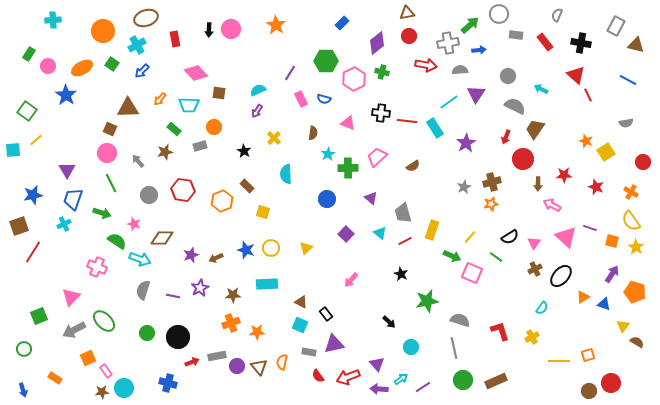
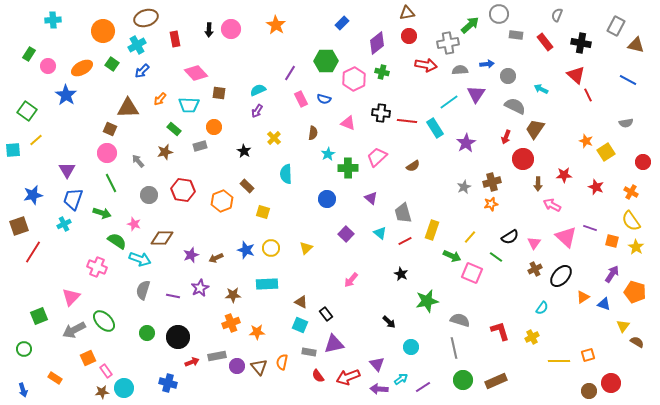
blue arrow at (479, 50): moved 8 px right, 14 px down
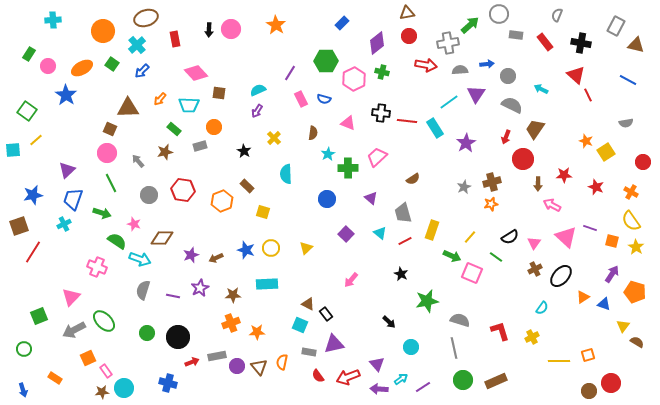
cyan cross at (137, 45): rotated 12 degrees counterclockwise
gray semicircle at (515, 106): moved 3 px left, 1 px up
brown semicircle at (413, 166): moved 13 px down
purple triangle at (67, 170): rotated 18 degrees clockwise
brown triangle at (301, 302): moved 7 px right, 2 px down
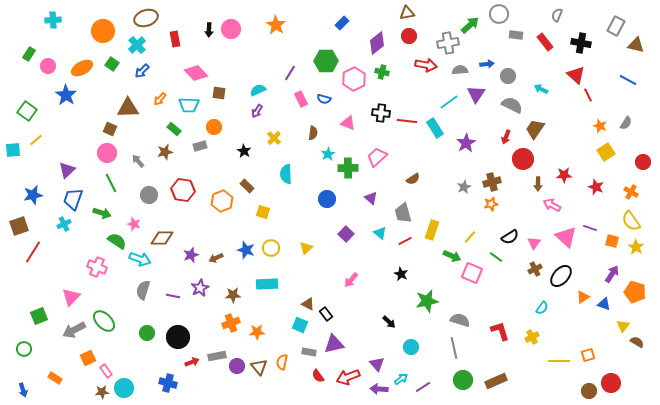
gray semicircle at (626, 123): rotated 48 degrees counterclockwise
orange star at (586, 141): moved 14 px right, 15 px up
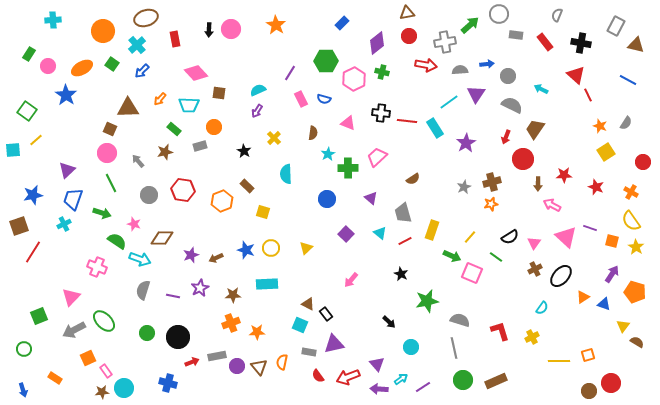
gray cross at (448, 43): moved 3 px left, 1 px up
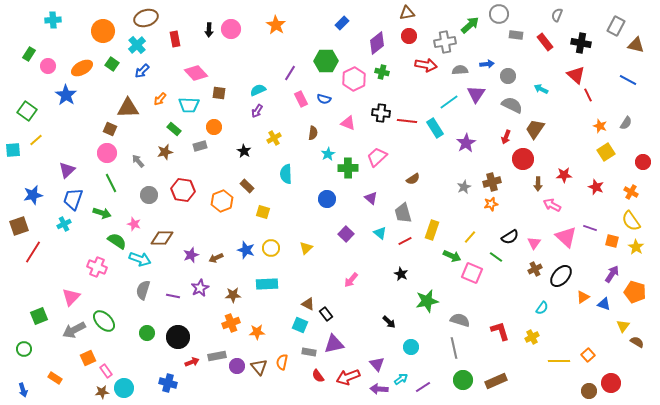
yellow cross at (274, 138): rotated 16 degrees clockwise
orange square at (588, 355): rotated 24 degrees counterclockwise
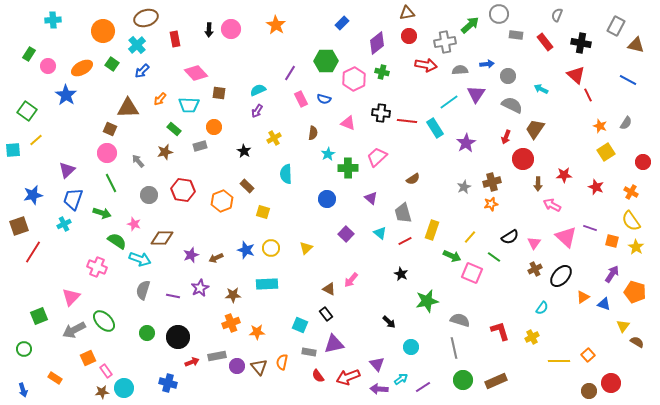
green line at (496, 257): moved 2 px left
brown triangle at (308, 304): moved 21 px right, 15 px up
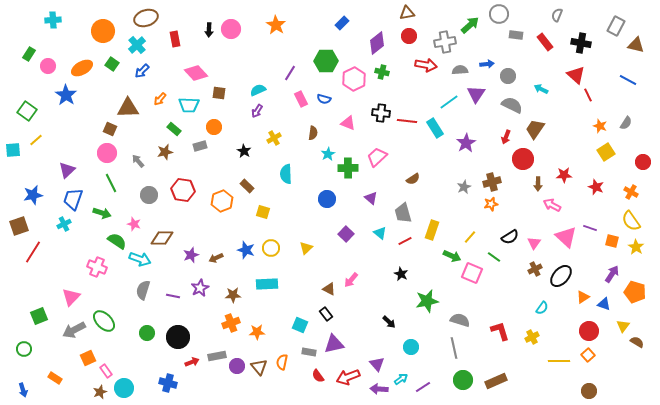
red circle at (611, 383): moved 22 px left, 52 px up
brown star at (102, 392): moved 2 px left; rotated 16 degrees counterclockwise
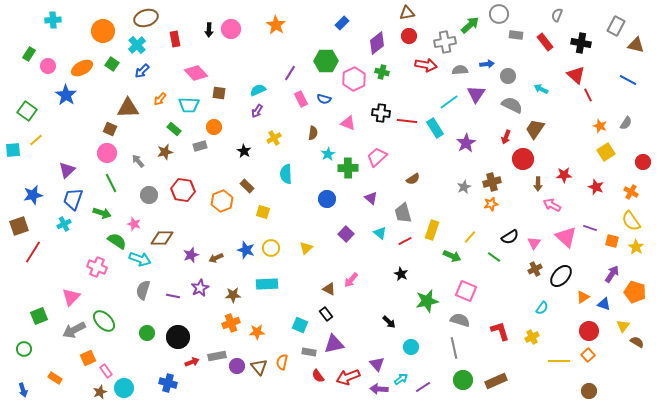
pink square at (472, 273): moved 6 px left, 18 px down
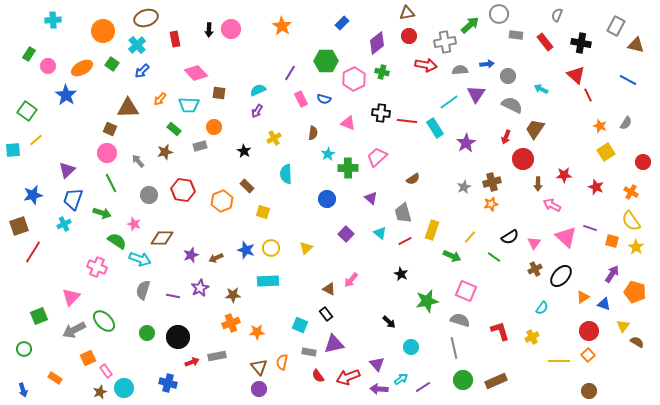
orange star at (276, 25): moved 6 px right, 1 px down
cyan rectangle at (267, 284): moved 1 px right, 3 px up
purple circle at (237, 366): moved 22 px right, 23 px down
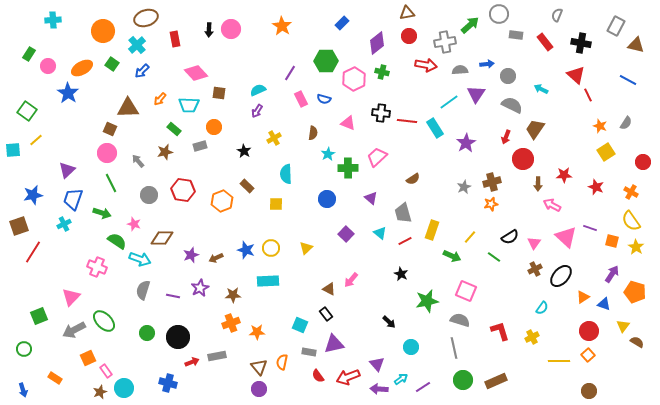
blue star at (66, 95): moved 2 px right, 2 px up
yellow square at (263, 212): moved 13 px right, 8 px up; rotated 16 degrees counterclockwise
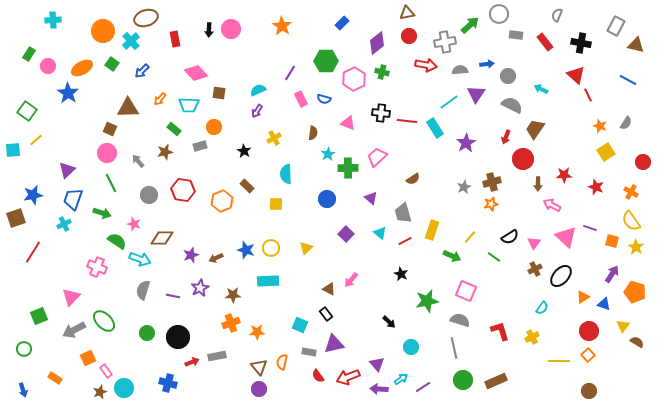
cyan cross at (137, 45): moved 6 px left, 4 px up
brown square at (19, 226): moved 3 px left, 8 px up
